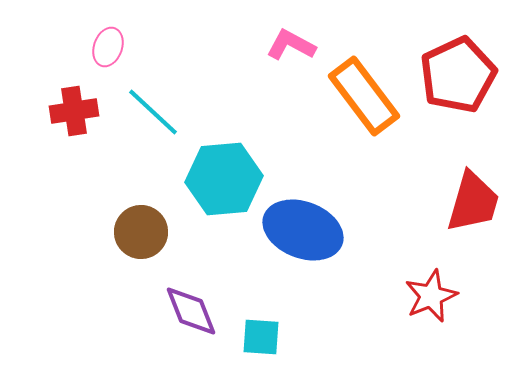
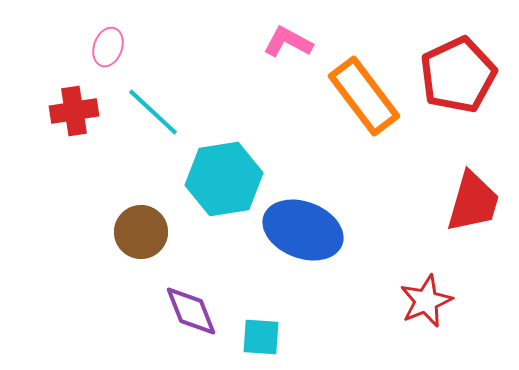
pink L-shape: moved 3 px left, 3 px up
cyan hexagon: rotated 4 degrees counterclockwise
red star: moved 5 px left, 5 px down
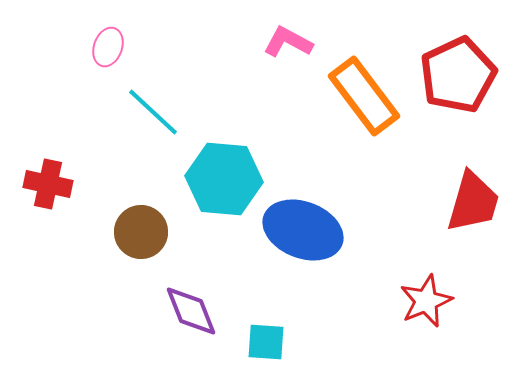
red cross: moved 26 px left, 73 px down; rotated 21 degrees clockwise
cyan hexagon: rotated 14 degrees clockwise
cyan square: moved 5 px right, 5 px down
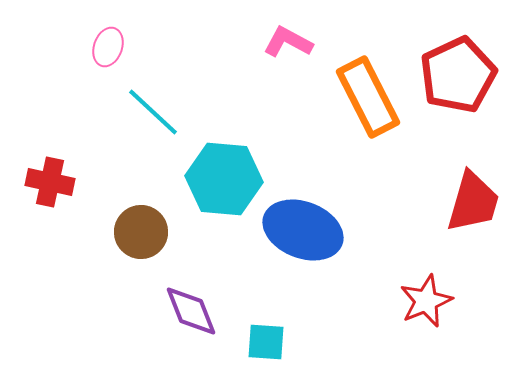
orange rectangle: moved 4 px right, 1 px down; rotated 10 degrees clockwise
red cross: moved 2 px right, 2 px up
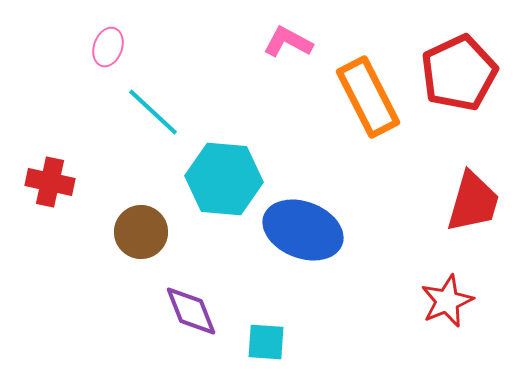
red pentagon: moved 1 px right, 2 px up
red star: moved 21 px right
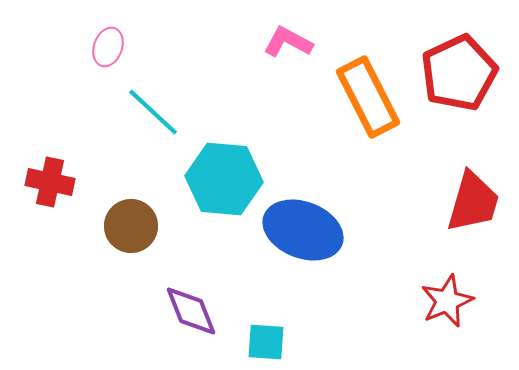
brown circle: moved 10 px left, 6 px up
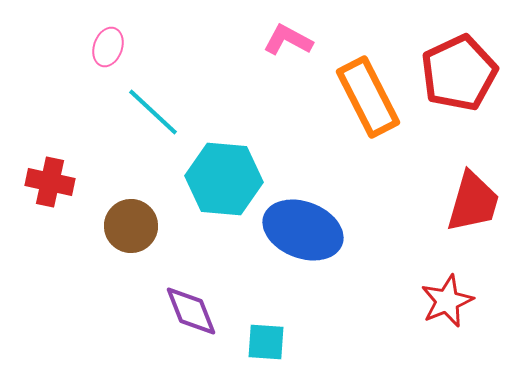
pink L-shape: moved 2 px up
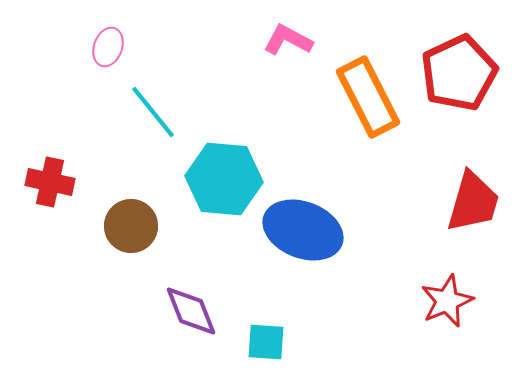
cyan line: rotated 8 degrees clockwise
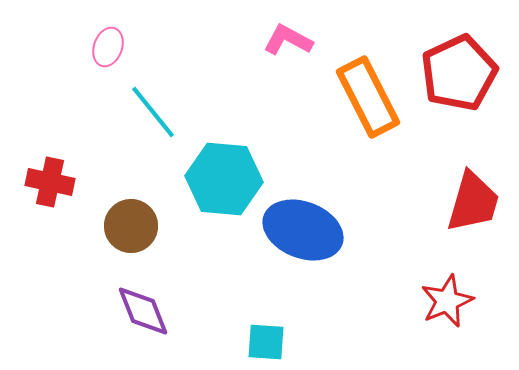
purple diamond: moved 48 px left
